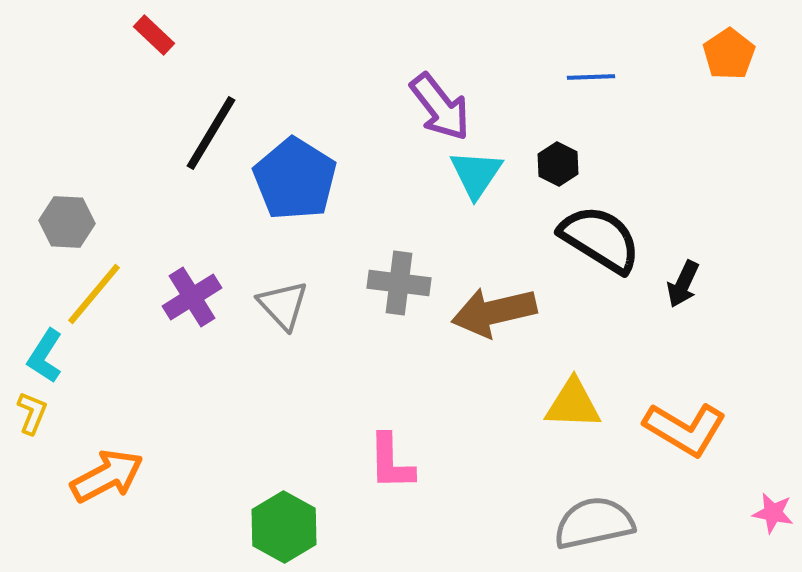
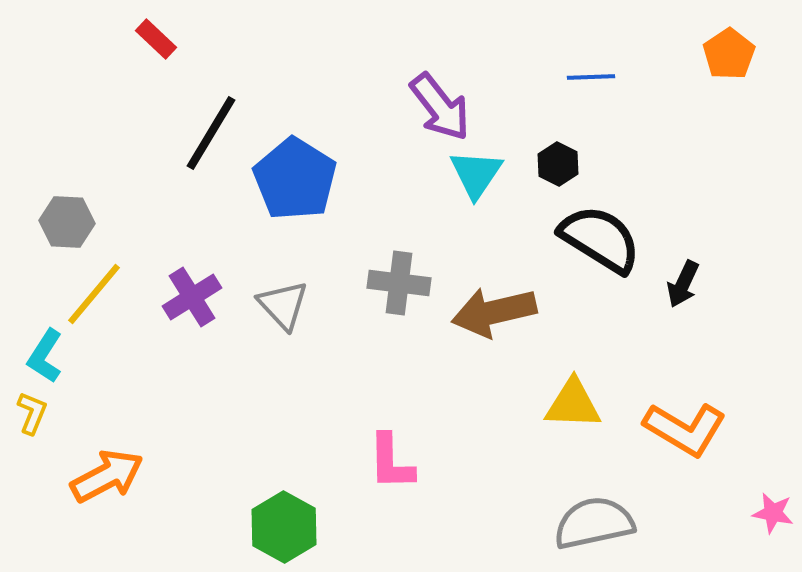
red rectangle: moved 2 px right, 4 px down
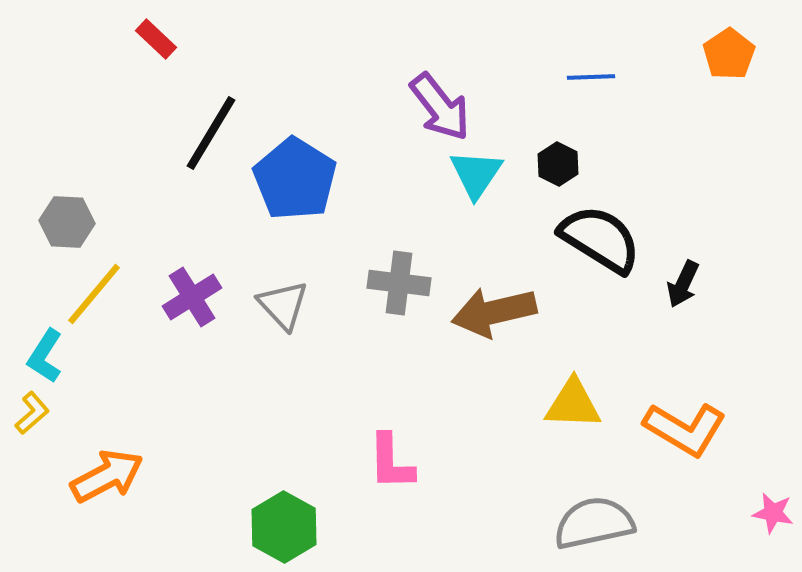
yellow L-shape: rotated 27 degrees clockwise
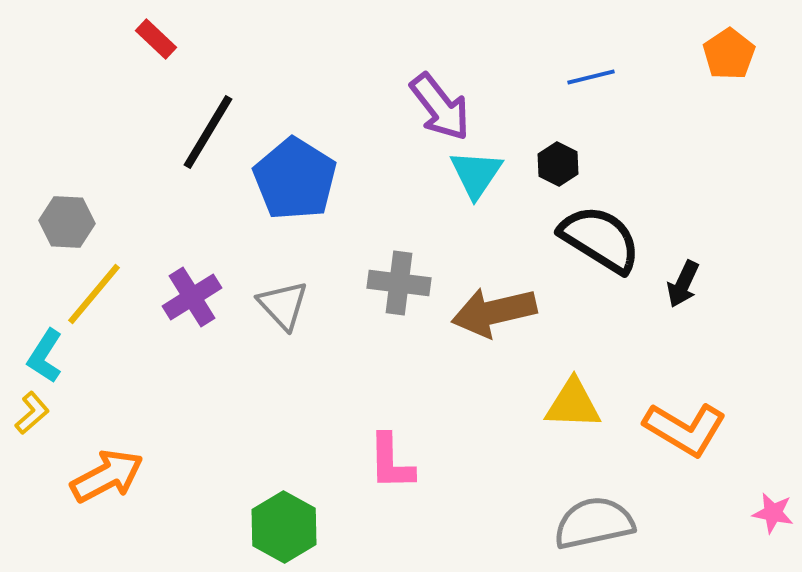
blue line: rotated 12 degrees counterclockwise
black line: moved 3 px left, 1 px up
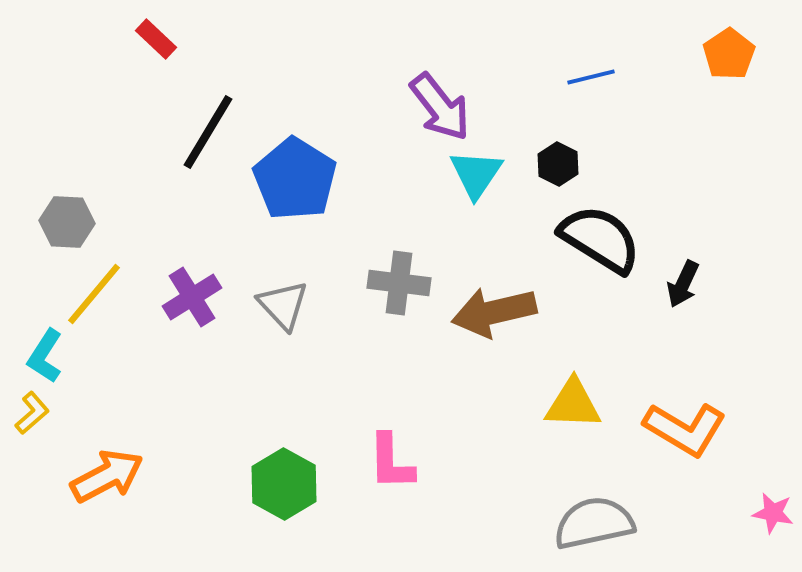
green hexagon: moved 43 px up
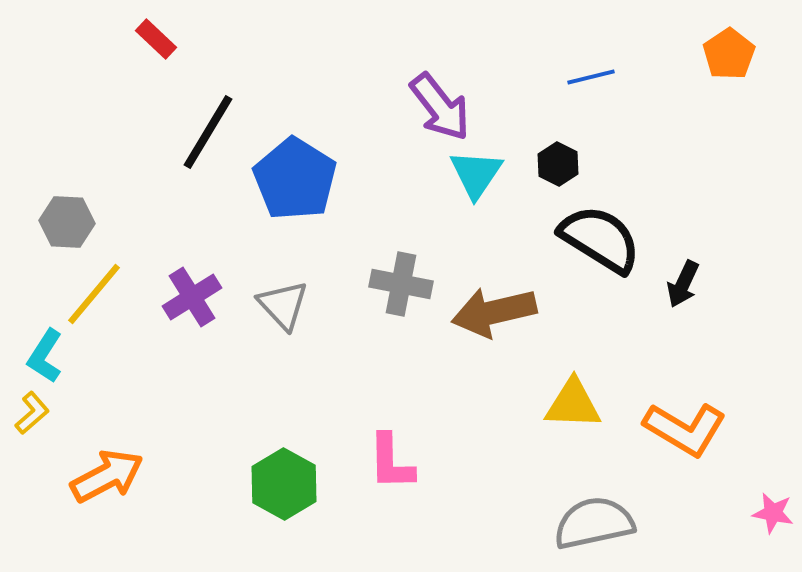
gray cross: moved 2 px right, 1 px down; rotated 4 degrees clockwise
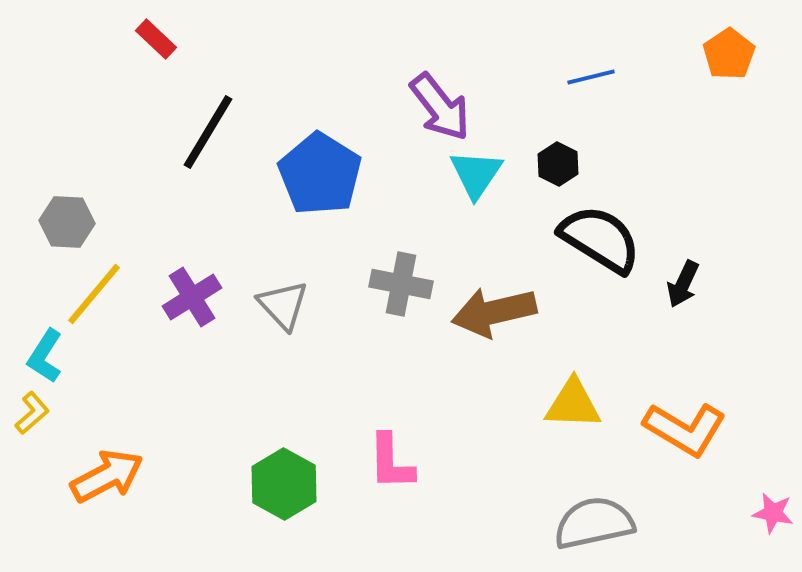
blue pentagon: moved 25 px right, 5 px up
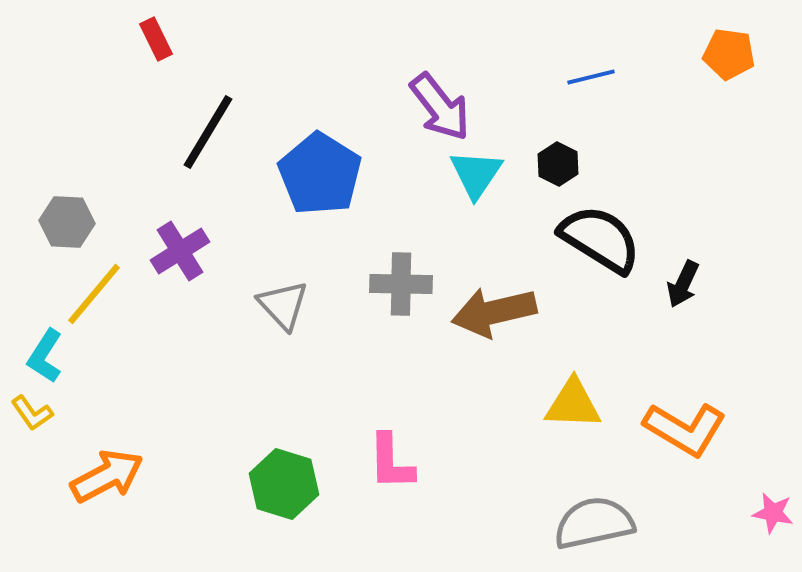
red rectangle: rotated 21 degrees clockwise
orange pentagon: rotated 30 degrees counterclockwise
gray cross: rotated 10 degrees counterclockwise
purple cross: moved 12 px left, 46 px up
yellow L-shape: rotated 96 degrees clockwise
green hexagon: rotated 12 degrees counterclockwise
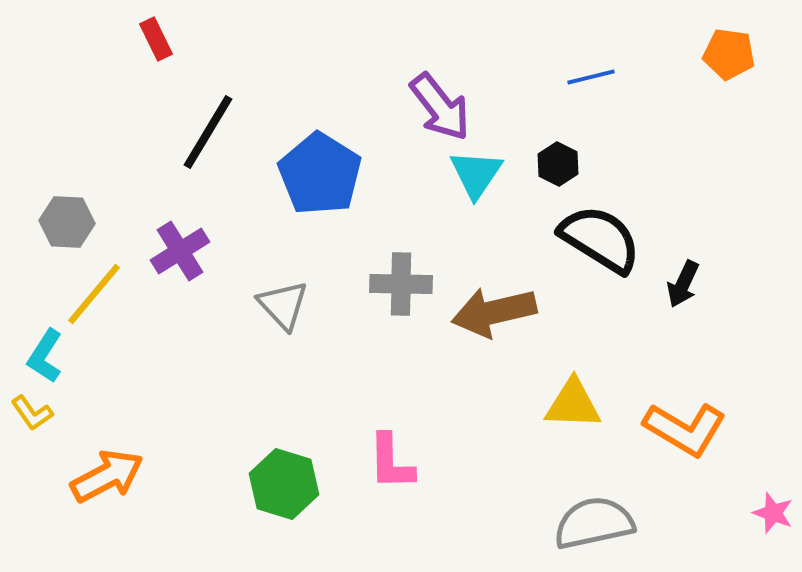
pink star: rotated 9 degrees clockwise
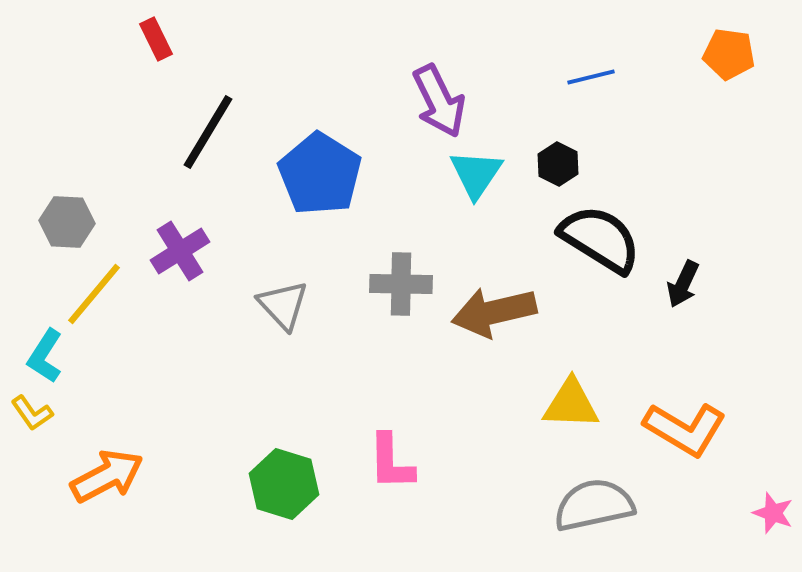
purple arrow: moved 1 px left, 6 px up; rotated 12 degrees clockwise
yellow triangle: moved 2 px left
gray semicircle: moved 18 px up
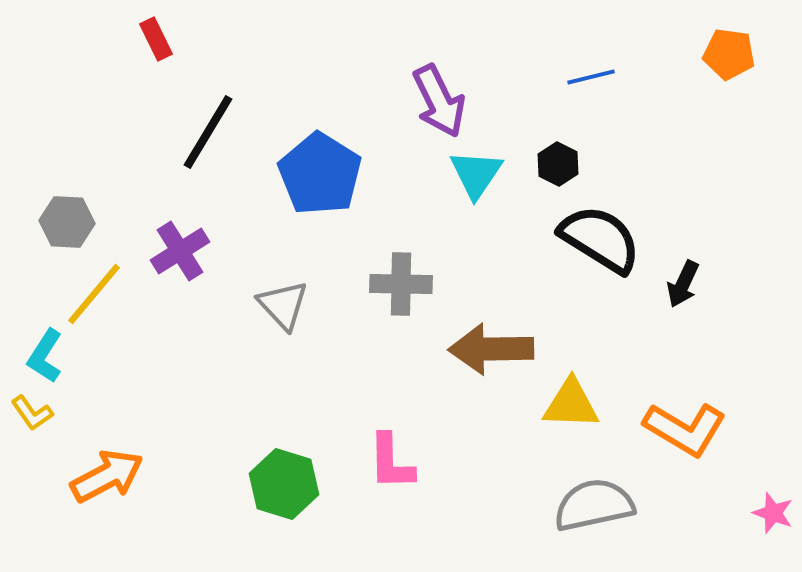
brown arrow: moved 3 px left, 37 px down; rotated 12 degrees clockwise
